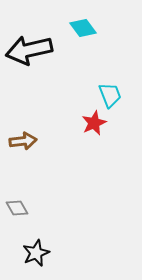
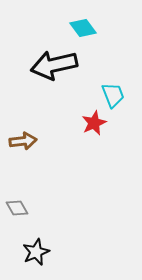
black arrow: moved 25 px right, 15 px down
cyan trapezoid: moved 3 px right
black star: moved 1 px up
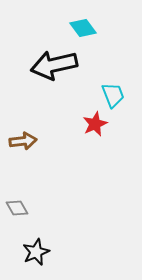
red star: moved 1 px right, 1 px down
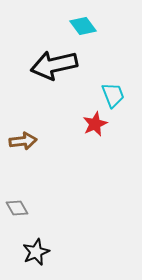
cyan diamond: moved 2 px up
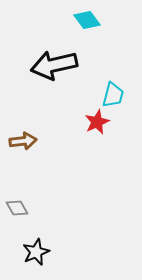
cyan diamond: moved 4 px right, 6 px up
cyan trapezoid: rotated 36 degrees clockwise
red star: moved 2 px right, 2 px up
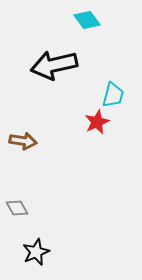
brown arrow: rotated 16 degrees clockwise
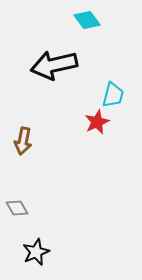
brown arrow: rotated 92 degrees clockwise
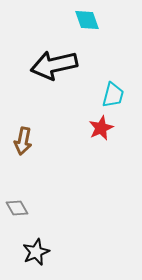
cyan diamond: rotated 16 degrees clockwise
red star: moved 4 px right, 6 px down
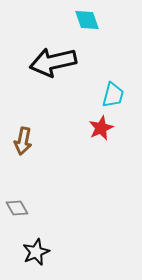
black arrow: moved 1 px left, 3 px up
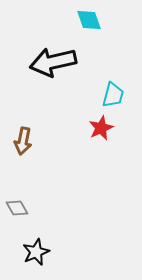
cyan diamond: moved 2 px right
